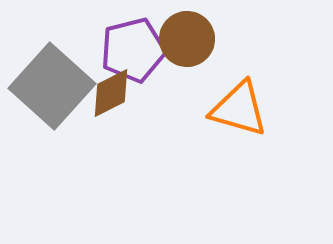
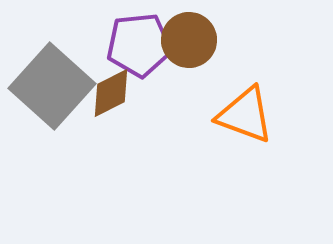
brown circle: moved 2 px right, 1 px down
purple pentagon: moved 6 px right, 5 px up; rotated 8 degrees clockwise
orange triangle: moved 6 px right, 6 px down; rotated 4 degrees clockwise
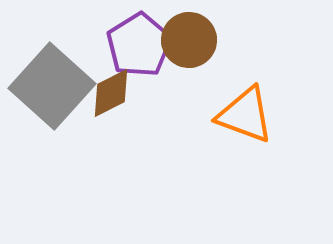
purple pentagon: rotated 26 degrees counterclockwise
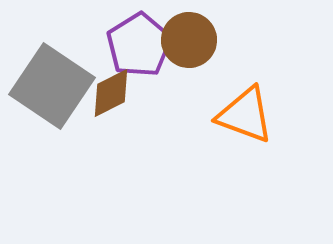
gray square: rotated 8 degrees counterclockwise
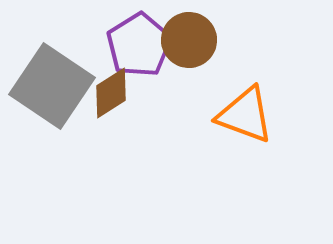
brown diamond: rotated 6 degrees counterclockwise
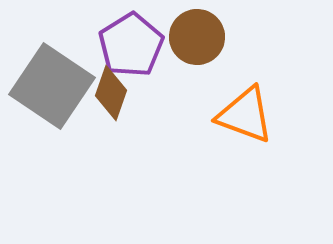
brown circle: moved 8 px right, 3 px up
purple pentagon: moved 8 px left
brown diamond: rotated 38 degrees counterclockwise
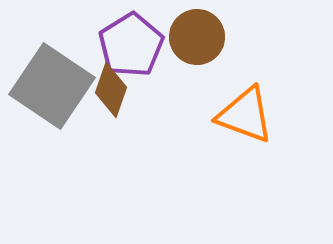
brown diamond: moved 3 px up
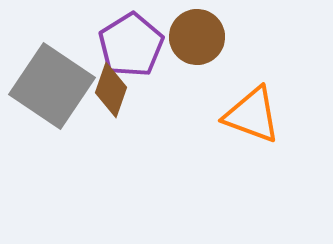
orange triangle: moved 7 px right
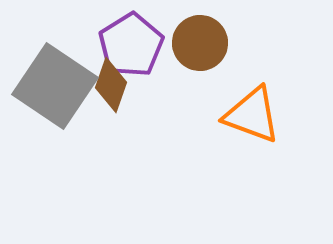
brown circle: moved 3 px right, 6 px down
gray square: moved 3 px right
brown diamond: moved 5 px up
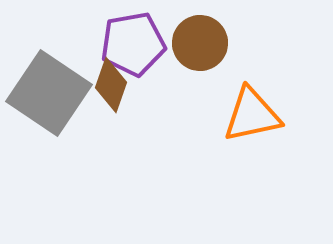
purple pentagon: moved 2 px right, 1 px up; rotated 22 degrees clockwise
gray square: moved 6 px left, 7 px down
orange triangle: rotated 32 degrees counterclockwise
